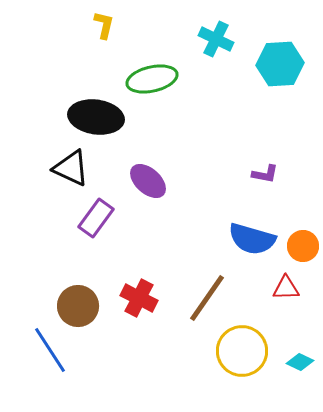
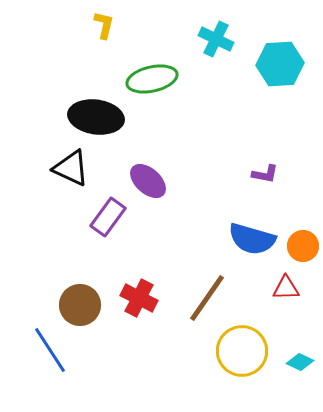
purple rectangle: moved 12 px right, 1 px up
brown circle: moved 2 px right, 1 px up
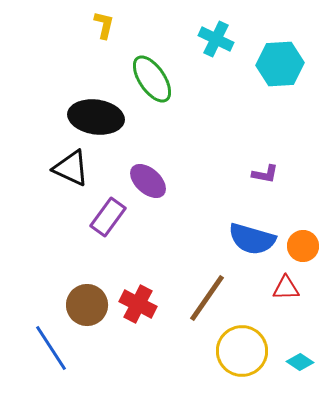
green ellipse: rotated 69 degrees clockwise
red cross: moved 1 px left, 6 px down
brown circle: moved 7 px right
blue line: moved 1 px right, 2 px up
cyan diamond: rotated 8 degrees clockwise
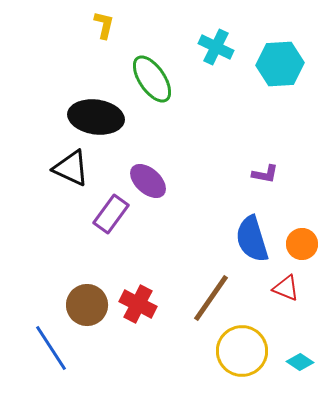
cyan cross: moved 8 px down
purple rectangle: moved 3 px right, 3 px up
blue semicircle: rotated 57 degrees clockwise
orange circle: moved 1 px left, 2 px up
red triangle: rotated 24 degrees clockwise
brown line: moved 4 px right
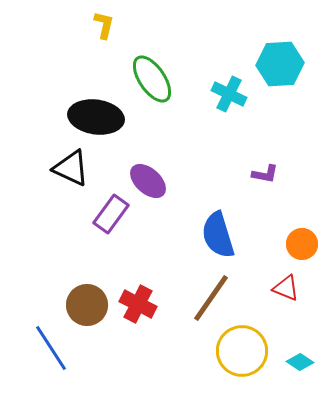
cyan cross: moved 13 px right, 47 px down
blue semicircle: moved 34 px left, 4 px up
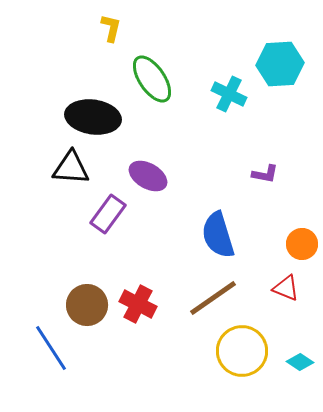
yellow L-shape: moved 7 px right, 3 px down
black ellipse: moved 3 px left
black triangle: rotated 21 degrees counterclockwise
purple ellipse: moved 5 px up; rotated 12 degrees counterclockwise
purple rectangle: moved 3 px left
brown line: moved 2 px right; rotated 20 degrees clockwise
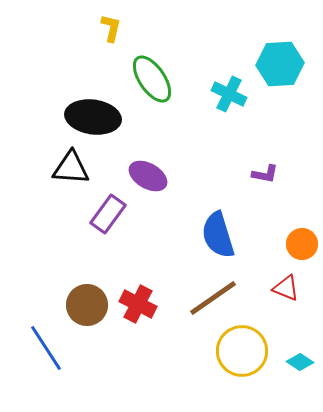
blue line: moved 5 px left
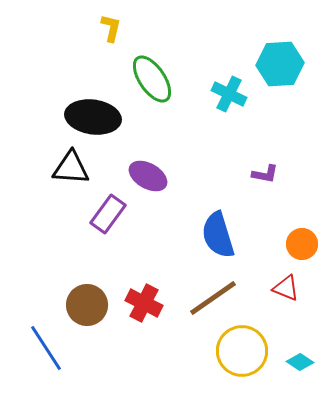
red cross: moved 6 px right, 1 px up
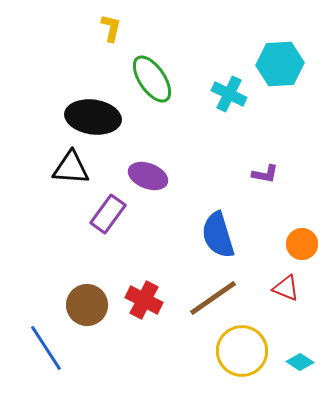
purple ellipse: rotated 9 degrees counterclockwise
red cross: moved 3 px up
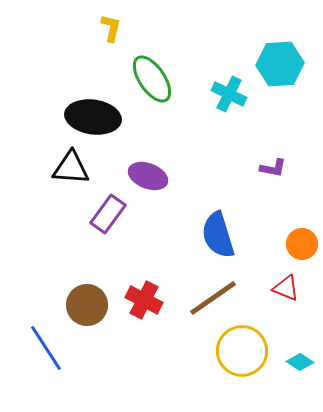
purple L-shape: moved 8 px right, 6 px up
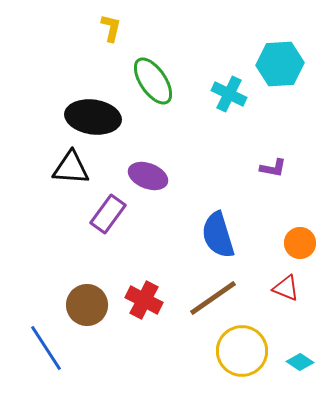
green ellipse: moved 1 px right, 2 px down
orange circle: moved 2 px left, 1 px up
